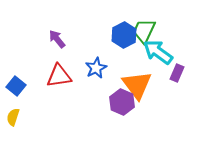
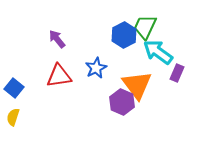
green trapezoid: moved 1 px right, 4 px up
blue square: moved 2 px left, 2 px down
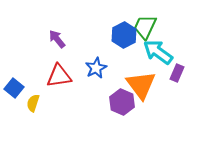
orange triangle: moved 4 px right
yellow semicircle: moved 20 px right, 14 px up
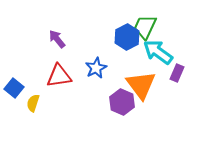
blue hexagon: moved 3 px right, 2 px down
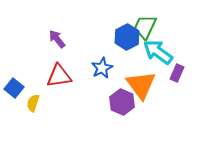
blue star: moved 6 px right
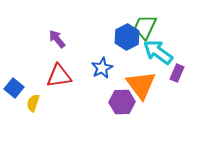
purple hexagon: rotated 25 degrees counterclockwise
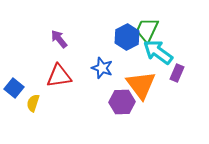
green trapezoid: moved 2 px right, 3 px down
purple arrow: moved 2 px right
blue star: rotated 25 degrees counterclockwise
